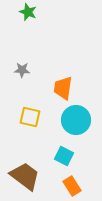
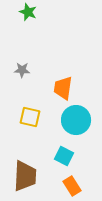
brown trapezoid: rotated 56 degrees clockwise
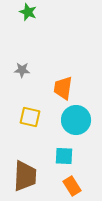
cyan square: rotated 24 degrees counterclockwise
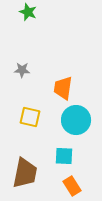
brown trapezoid: moved 3 px up; rotated 8 degrees clockwise
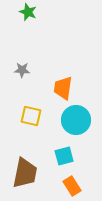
yellow square: moved 1 px right, 1 px up
cyan square: rotated 18 degrees counterclockwise
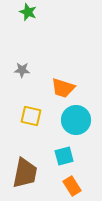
orange trapezoid: rotated 80 degrees counterclockwise
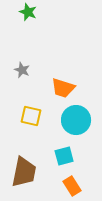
gray star: rotated 21 degrees clockwise
brown trapezoid: moved 1 px left, 1 px up
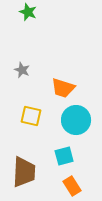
brown trapezoid: rotated 8 degrees counterclockwise
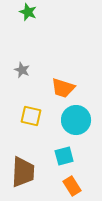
brown trapezoid: moved 1 px left
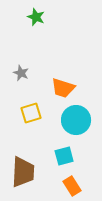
green star: moved 8 px right, 5 px down
gray star: moved 1 px left, 3 px down
yellow square: moved 3 px up; rotated 30 degrees counterclockwise
